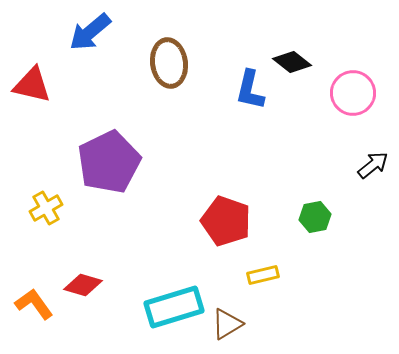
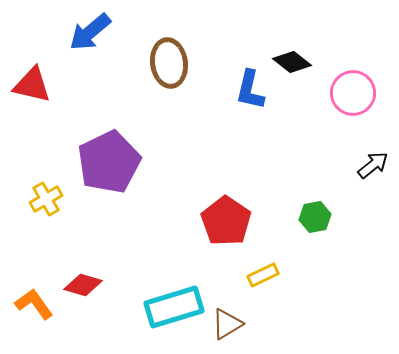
yellow cross: moved 9 px up
red pentagon: rotated 15 degrees clockwise
yellow rectangle: rotated 12 degrees counterclockwise
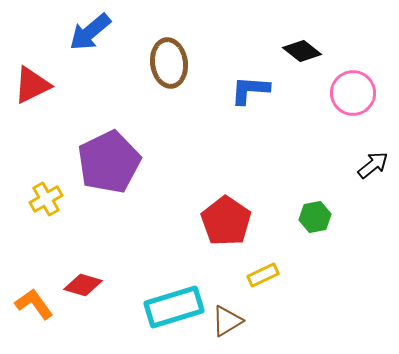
black diamond: moved 10 px right, 11 px up
red triangle: rotated 39 degrees counterclockwise
blue L-shape: rotated 81 degrees clockwise
brown triangle: moved 3 px up
